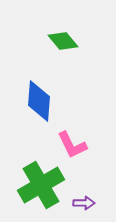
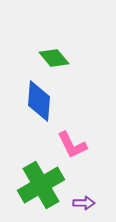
green diamond: moved 9 px left, 17 px down
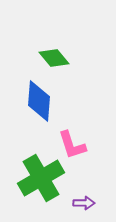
pink L-shape: rotated 8 degrees clockwise
green cross: moved 7 px up
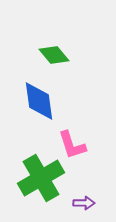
green diamond: moved 3 px up
blue diamond: rotated 12 degrees counterclockwise
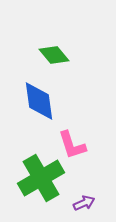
purple arrow: rotated 25 degrees counterclockwise
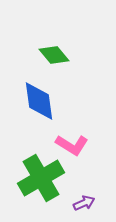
pink L-shape: rotated 40 degrees counterclockwise
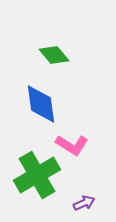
blue diamond: moved 2 px right, 3 px down
green cross: moved 4 px left, 3 px up
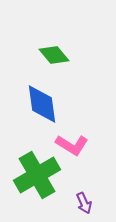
blue diamond: moved 1 px right
purple arrow: rotated 90 degrees clockwise
